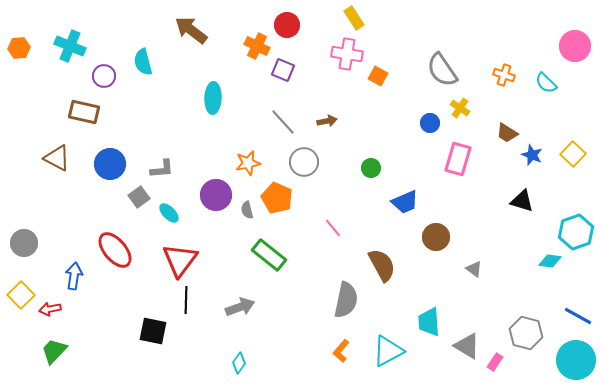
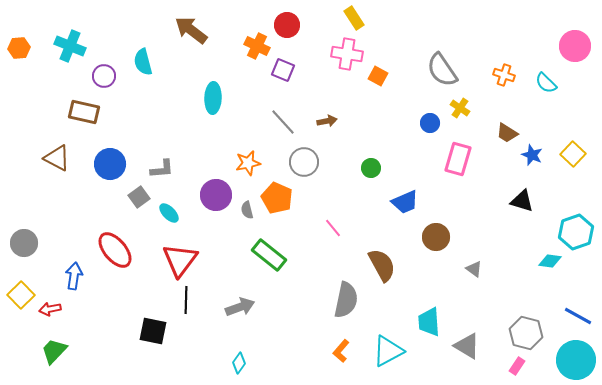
pink rectangle at (495, 362): moved 22 px right, 4 px down
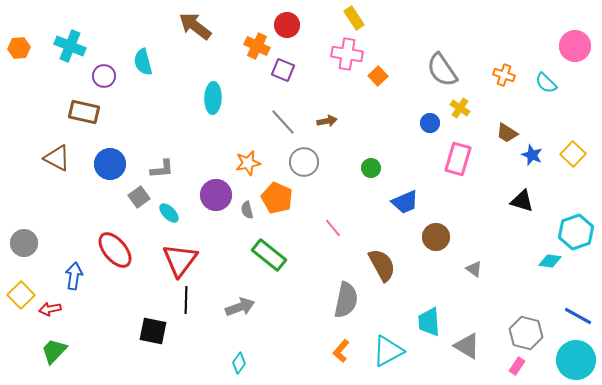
brown arrow at (191, 30): moved 4 px right, 4 px up
orange square at (378, 76): rotated 18 degrees clockwise
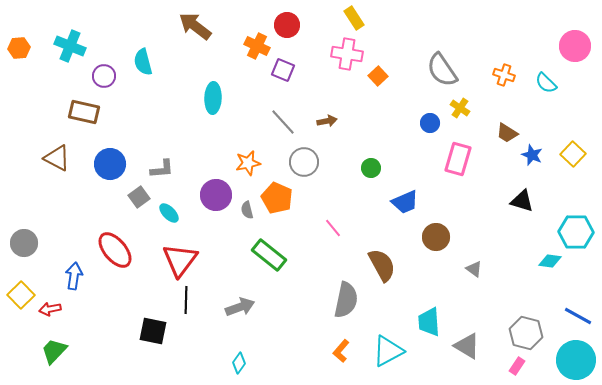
cyan hexagon at (576, 232): rotated 20 degrees clockwise
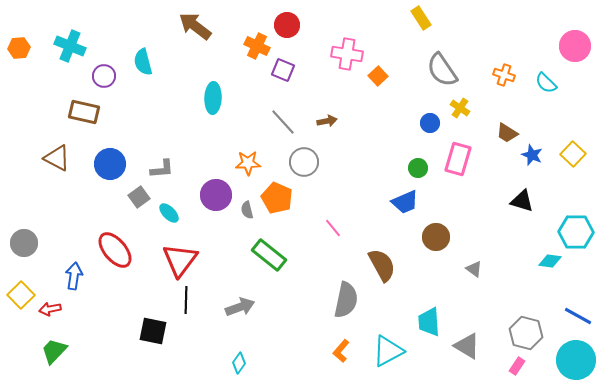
yellow rectangle at (354, 18): moved 67 px right
orange star at (248, 163): rotated 10 degrees clockwise
green circle at (371, 168): moved 47 px right
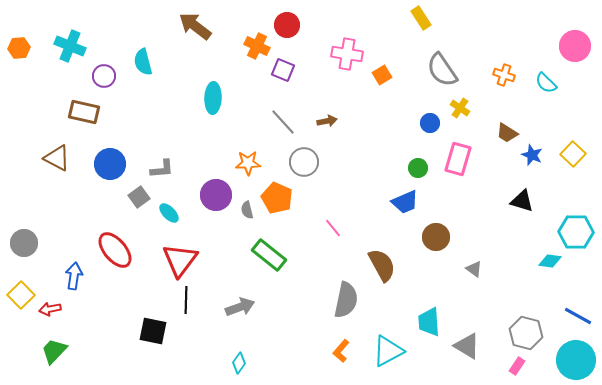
orange square at (378, 76): moved 4 px right, 1 px up; rotated 12 degrees clockwise
